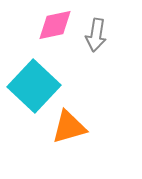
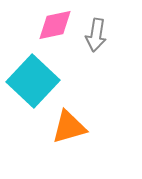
cyan square: moved 1 px left, 5 px up
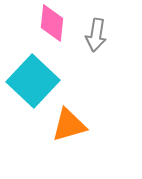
pink diamond: moved 3 px left, 2 px up; rotated 72 degrees counterclockwise
orange triangle: moved 2 px up
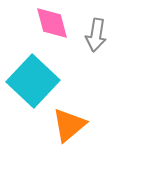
pink diamond: rotated 21 degrees counterclockwise
orange triangle: rotated 24 degrees counterclockwise
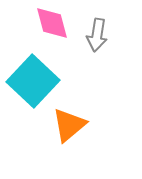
gray arrow: moved 1 px right
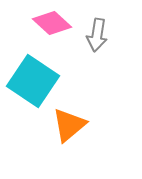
pink diamond: rotated 33 degrees counterclockwise
cyan square: rotated 9 degrees counterclockwise
